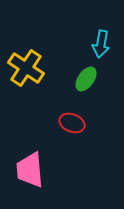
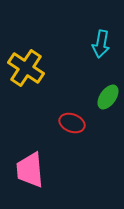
green ellipse: moved 22 px right, 18 px down
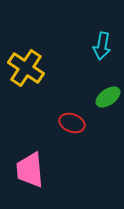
cyan arrow: moved 1 px right, 2 px down
green ellipse: rotated 20 degrees clockwise
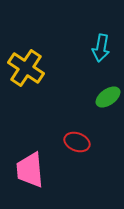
cyan arrow: moved 1 px left, 2 px down
red ellipse: moved 5 px right, 19 px down
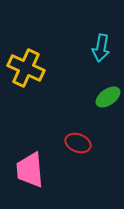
yellow cross: rotated 9 degrees counterclockwise
red ellipse: moved 1 px right, 1 px down
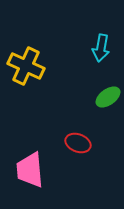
yellow cross: moved 2 px up
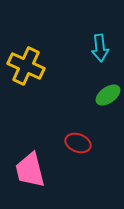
cyan arrow: moved 1 px left; rotated 16 degrees counterclockwise
green ellipse: moved 2 px up
pink trapezoid: rotated 9 degrees counterclockwise
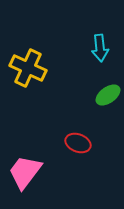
yellow cross: moved 2 px right, 2 px down
pink trapezoid: moved 5 px left, 2 px down; rotated 51 degrees clockwise
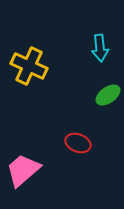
yellow cross: moved 1 px right, 2 px up
pink trapezoid: moved 2 px left, 2 px up; rotated 12 degrees clockwise
